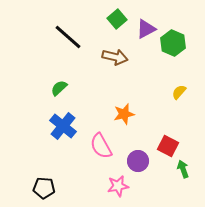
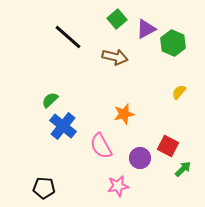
green semicircle: moved 9 px left, 12 px down
purple circle: moved 2 px right, 3 px up
green arrow: rotated 66 degrees clockwise
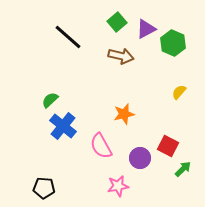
green square: moved 3 px down
brown arrow: moved 6 px right, 1 px up
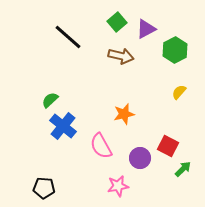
green hexagon: moved 2 px right, 7 px down; rotated 10 degrees clockwise
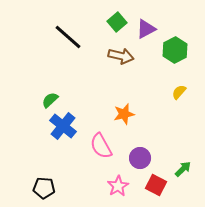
red square: moved 12 px left, 39 px down
pink star: rotated 20 degrees counterclockwise
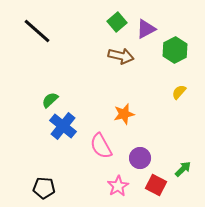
black line: moved 31 px left, 6 px up
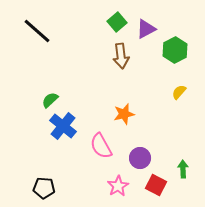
brown arrow: rotated 70 degrees clockwise
green arrow: rotated 48 degrees counterclockwise
